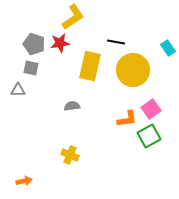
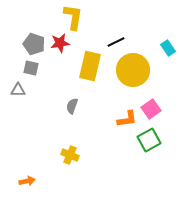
yellow L-shape: rotated 48 degrees counterclockwise
black line: rotated 36 degrees counterclockwise
gray semicircle: rotated 63 degrees counterclockwise
green square: moved 4 px down
orange arrow: moved 3 px right
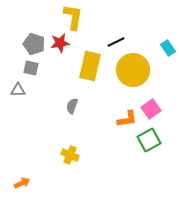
orange arrow: moved 5 px left, 2 px down; rotated 14 degrees counterclockwise
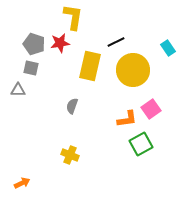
green square: moved 8 px left, 4 px down
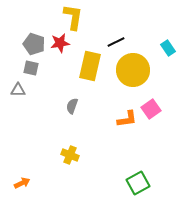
green square: moved 3 px left, 39 px down
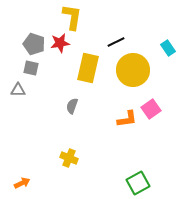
yellow L-shape: moved 1 px left
yellow rectangle: moved 2 px left, 2 px down
yellow cross: moved 1 px left, 3 px down
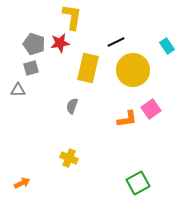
cyan rectangle: moved 1 px left, 2 px up
gray square: rotated 28 degrees counterclockwise
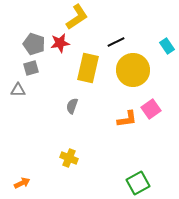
yellow L-shape: moved 5 px right; rotated 48 degrees clockwise
